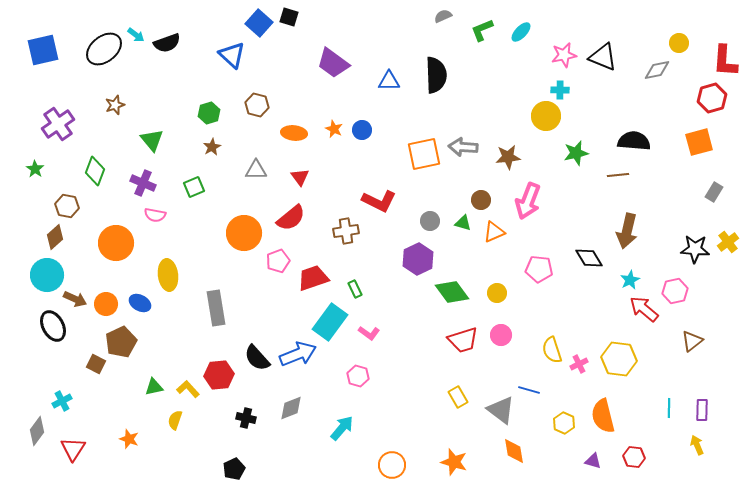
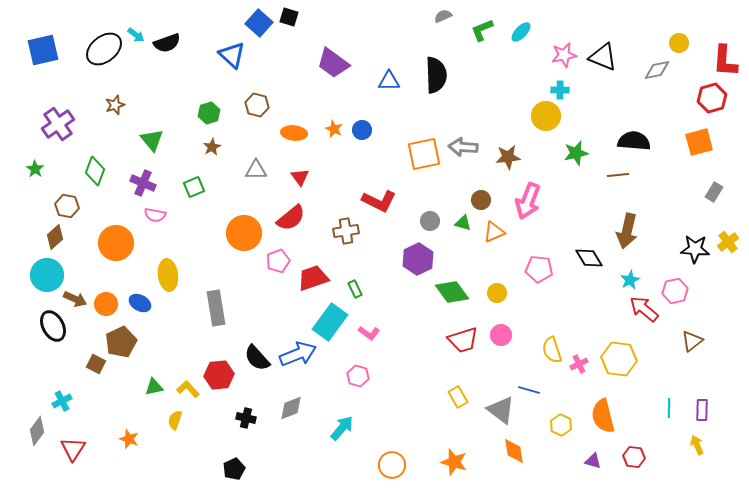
yellow hexagon at (564, 423): moved 3 px left, 2 px down
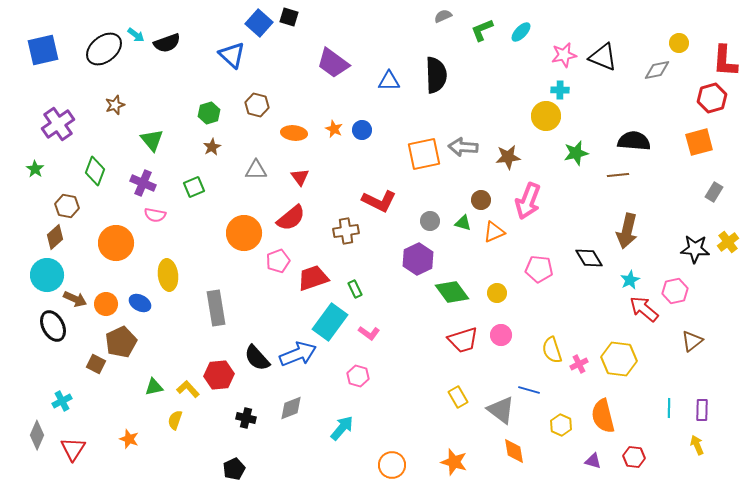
gray diamond at (37, 431): moved 4 px down; rotated 12 degrees counterclockwise
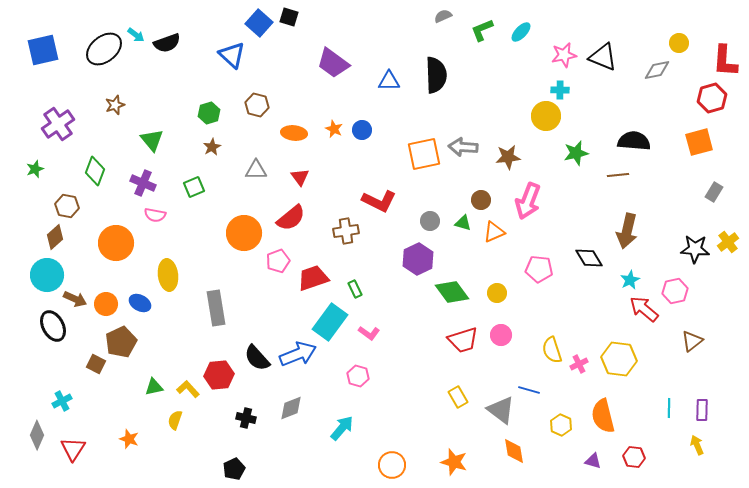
green star at (35, 169): rotated 18 degrees clockwise
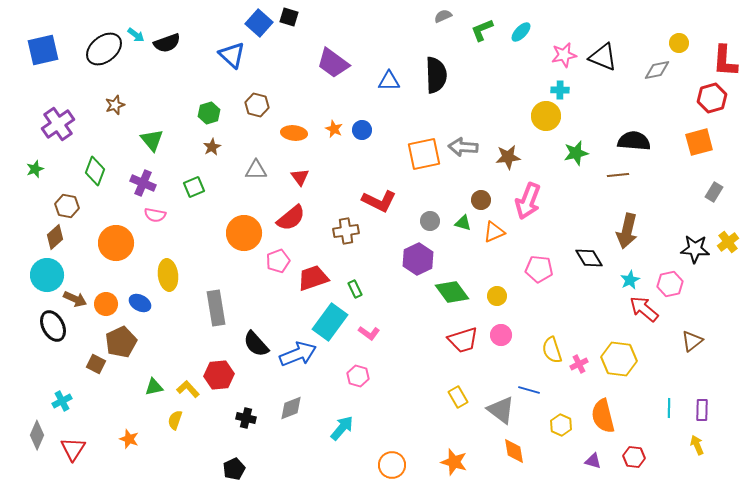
pink hexagon at (675, 291): moved 5 px left, 7 px up
yellow circle at (497, 293): moved 3 px down
black semicircle at (257, 358): moved 1 px left, 14 px up
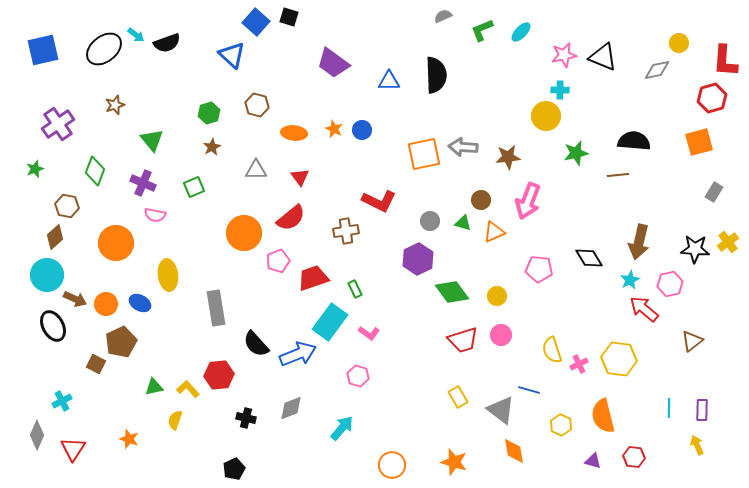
blue square at (259, 23): moved 3 px left, 1 px up
brown arrow at (627, 231): moved 12 px right, 11 px down
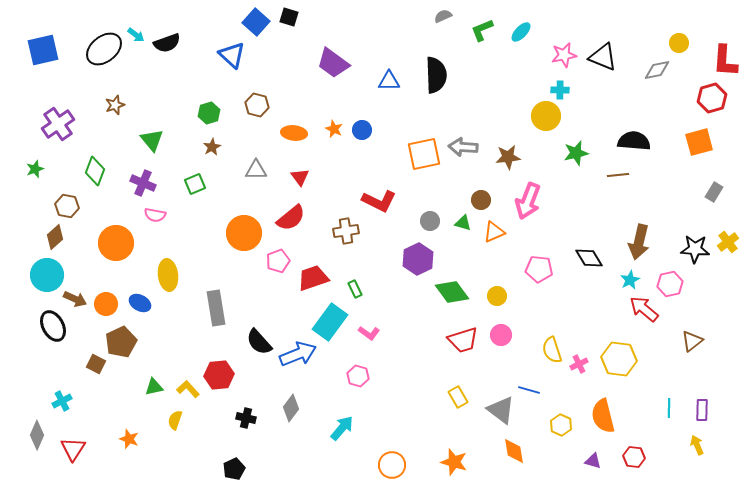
green square at (194, 187): moved 1 px right, 3 px up
black semicircle at (256, 344): moved 3 px right, 2 px up
gray diamond at (291, 408): rotated 32 degrees counterclockwise
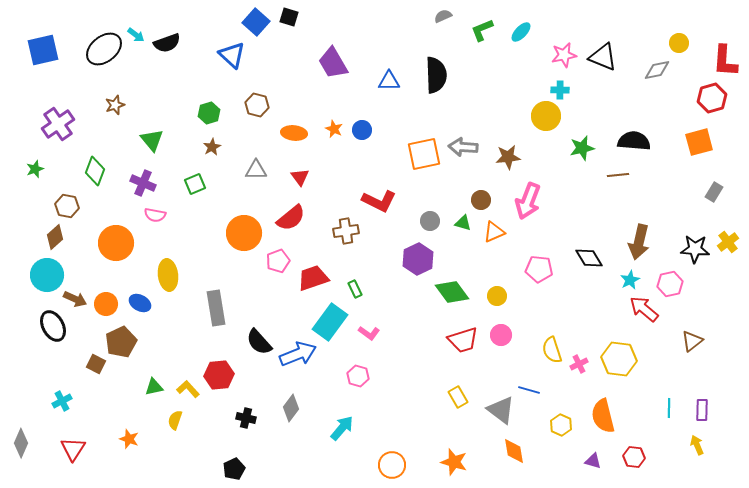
purple trapezoid at (333, 63): rotated 24 degrees clockwise
green star at (576, 153): moved 6 px right, 5 px up
gray diamond at (37, 435): moved 16 px left, 8 px down
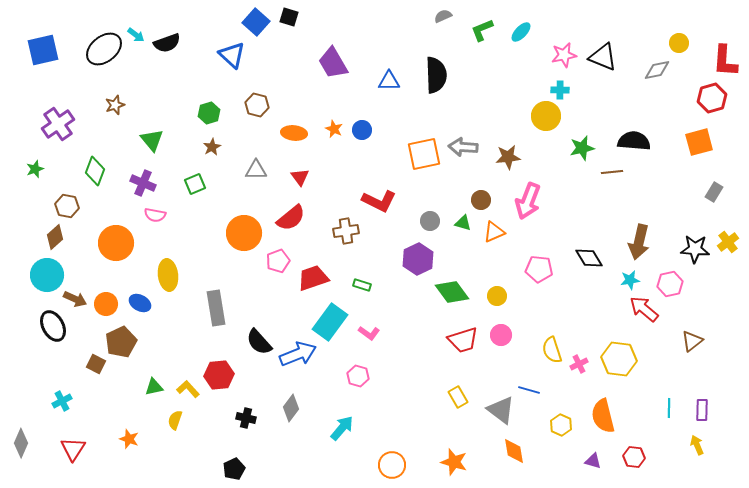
brown line at (618, 175): moved 6 px left, 3 px up
cyan star at (630, 280): rotated 18 degrees clockwise
green rectangle at (355, 289): moved 7 px right, 4 px up; rotated 48 degrees counterclockwise
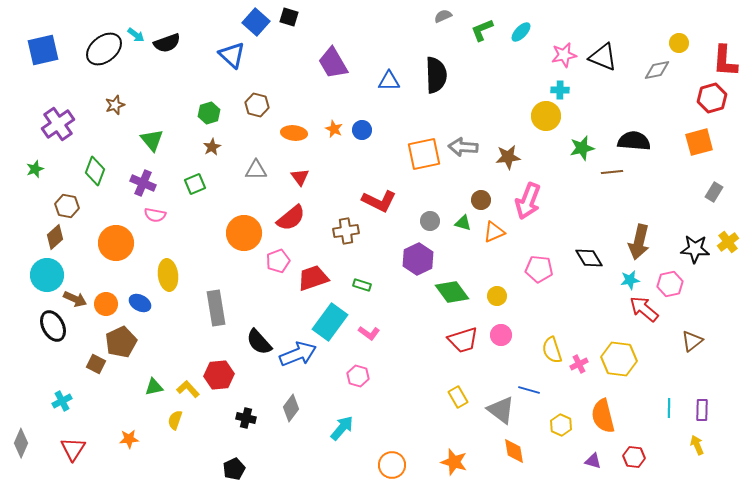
orange star at (129, 439): rotated 24 degrees counterclockwise
